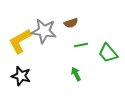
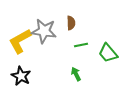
brown semicircle: rotated 72 degrees counterclockwise
black star: rotated 12 degrees clockwise
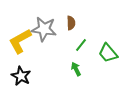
gray star: moved 2 px up
green line: rotated 40 degrees counterclockwise
green arrow: moved 5 px up
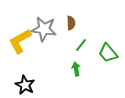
green arrow: rotated 16 degrees clockwise
black star: moved 4 px right, 9 px down
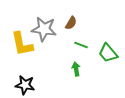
brown semicircle: rotated 32 degrees clockwise
yellow L-shape: moved 2 px right, 3 px down; rotated 72 degrees counterclockwise
green line: rotated 72 degrees clockwise
black star: rotated 18 degrees counterclockwise
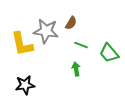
gray star: moved 2 px right, 2 px down
green trapezoid: moved 1 px right
black star: rotated 18 degrees counterclockwise
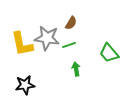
gray star: moved 1 px right, 7 px down
green line: moved 12 px left; rotated 40 degrees counterclockwise
